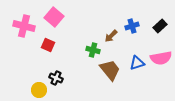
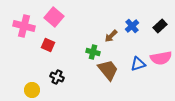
blue cross: rotated 24 degrees counterclockwise
green cross: moved 2 px down
blue triangle: moved 1 px right, 1 px down
brown trapezoid: moved 2 px left
black cross: moved 1 px right, 1 px up
yellow circle: moved 7 px left
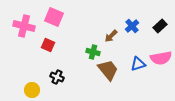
pink square: rotated 18 degrees counterclockwise
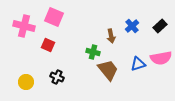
brown arrow: rotated 56 degrees counterclockwise
yellow circle: moved 6 px left, 8 px up
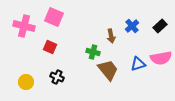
red square: moved 2 px right, 2 px down
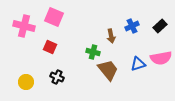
blue cross: rotated 16 degrees clockwise
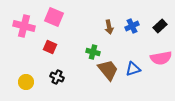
brown arrow: moved 2 px left, 9 px up
blue triangle: moved 5 px left, 5 px down
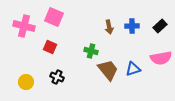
blue cross: rotated 24 degrees clockwise
green cross: moved 2 px left, 1 px up
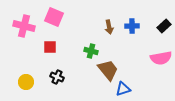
black rectangle: moved 4 px right
red square: rotated 24 degrees counterclockwise
blue triangle: moved 10 px left, 20 px down
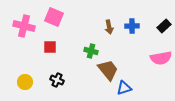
black cross: moved 3 px down
yellow circle: moved 1 px left
blue triangle: moved 1 px right, 1 px up
